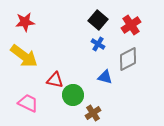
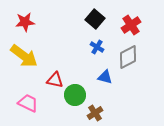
black square: moved 3 px left, 1 px up
blue cross: moved 1 px left, 3 px down
gray diamond: moved 2 px up
green circle: moved 2 px right
brown cross: moved 2 px right
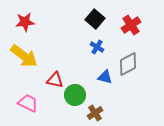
gray diamond: moved 7 px down
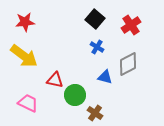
brown cross: rotated 21 degrees counterclockwise
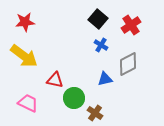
black square: moved 3 px right
blue cross: moved 4 px right, 2 px up
blue triangle: moved 2 px down; rotated 28 degrees counterclockwise
green circle: moved 1 px left, 3 px down
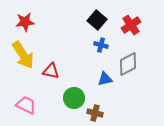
black square: moved 1 px left, 1 px down
blue cross: rotated 16 degrees counterclockwise
yellow arrow: moved 1 px left, 1 px up; rotated 20 degrees clockwise
red triangle: moved 4 px left, 9 px up
pink trapezoid: moved 2 px left, 2 px down
brown cross: rotated 21 degrees counterclockwise
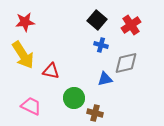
gray diamond: moved 2 px left, 1 px up; rotated 15 degrees clockwise
pink trapezoid: moved 5 px right, 1 px down
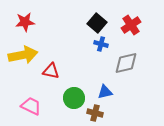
black square: moved 3 px down
blue cross: moved 1 px up
yellow arrow: rotated 68 degrees counterclockwise
blue triangle: moved 13 px down
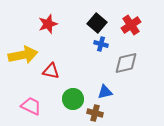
red star: moved 23 px right, 2 px down; rotated 12 degrees counterclockwise
green circle: moved 1 px left, 1 px down
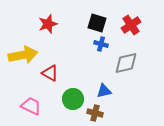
black square: rotated 24 degrees counterclockwise
red triangle: moved 1 px left, 2 px down; rotated 18 degrees clockwise
blue triangle: moved 1 px left, 1 px up
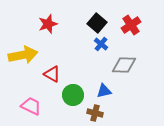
black square: rotated 24 degrees clockwise
blue cross: rotated 24 degrees clockwise
gray diamond: moved 2 px left, 2 px down; rotated 15 degrees clockwise
red triangle: moved 2 px right, 1 px down
green circle: moved 4 px up
